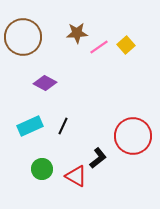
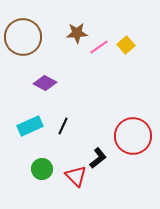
red triangle: rotated 15 degrees clockwise
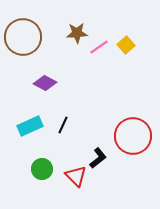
black line: moved 1 px up
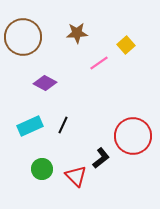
pink line: moved 16 px down
black L-shape: moved 3 px right
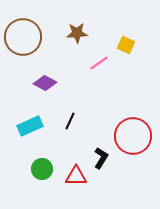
yellow square: rotated 24 degrees counterclockwise
black line: moved 7 px right, 4 px up
black L-shape: rotated 20 degrees counterclockwise
red triangle: rotated 45 degrees counterclockwise
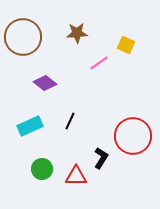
purple diamond: rotated 10 degrees clockwise
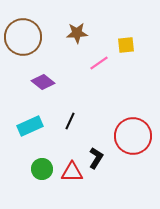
yellow square: rotated 30 degrees counterclockwise
purple diamond: moved 2 px left, 1 px up
black L-shape: moved 5 px left
red triangle: moved 4 px left, 4 px up
